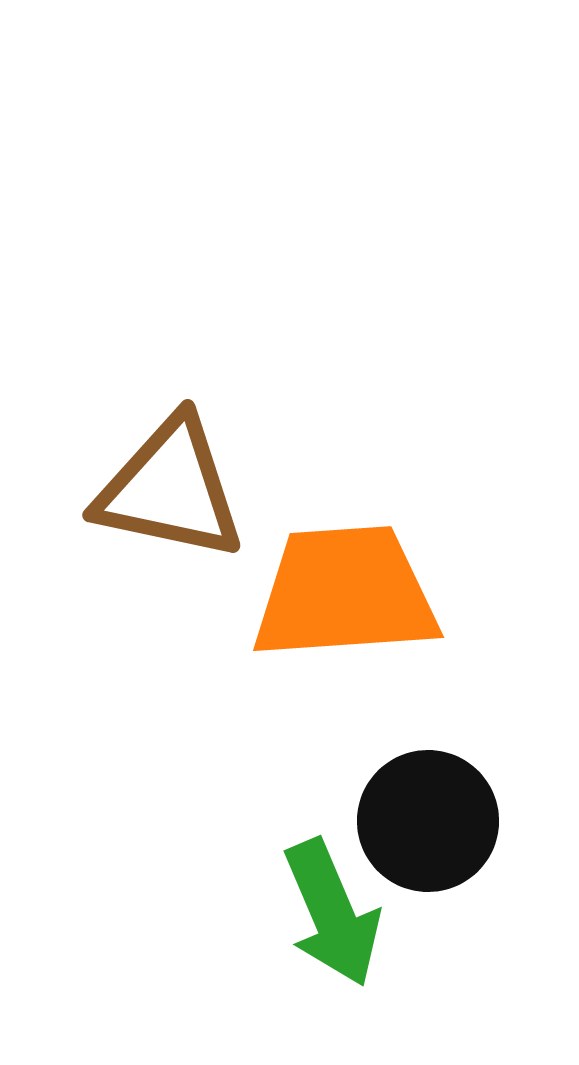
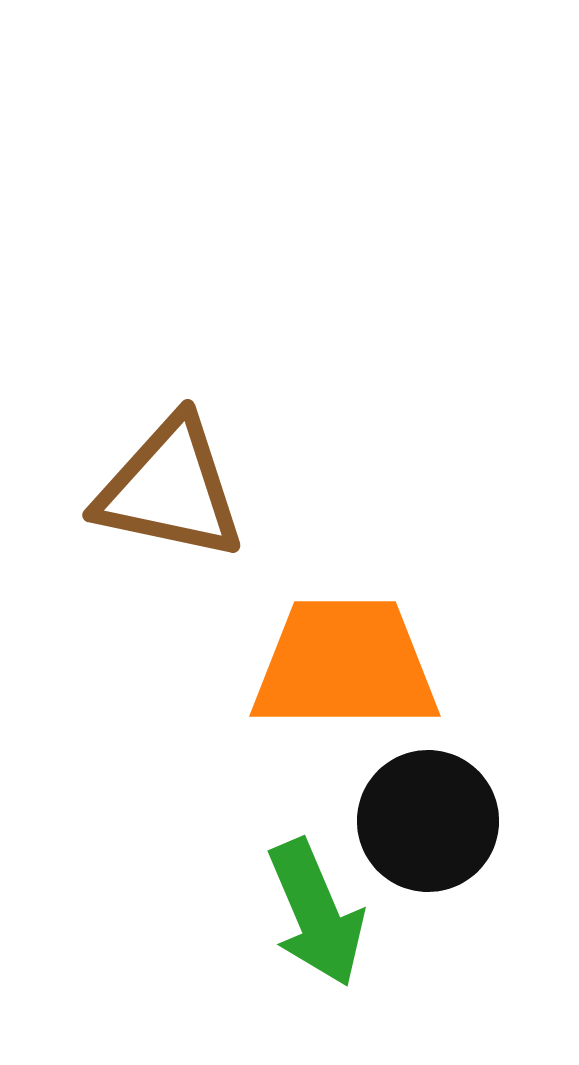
orange trapezoid: moved 72 px down; rotated 4 degrees clockwise
green arrow: moved 16 px left
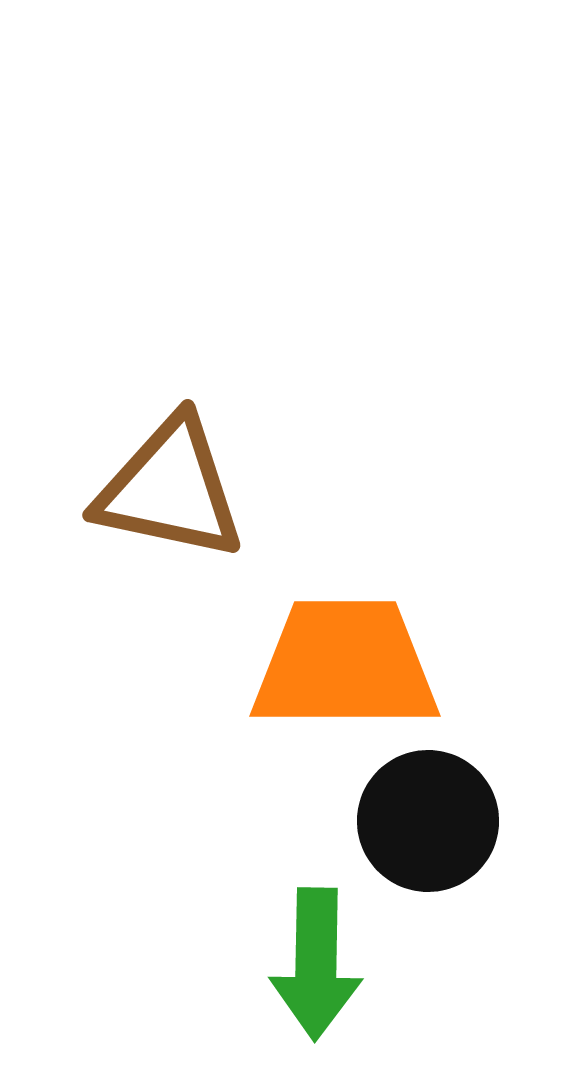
green arrow: moved 51 px down; rotated 24 degrees clockwise
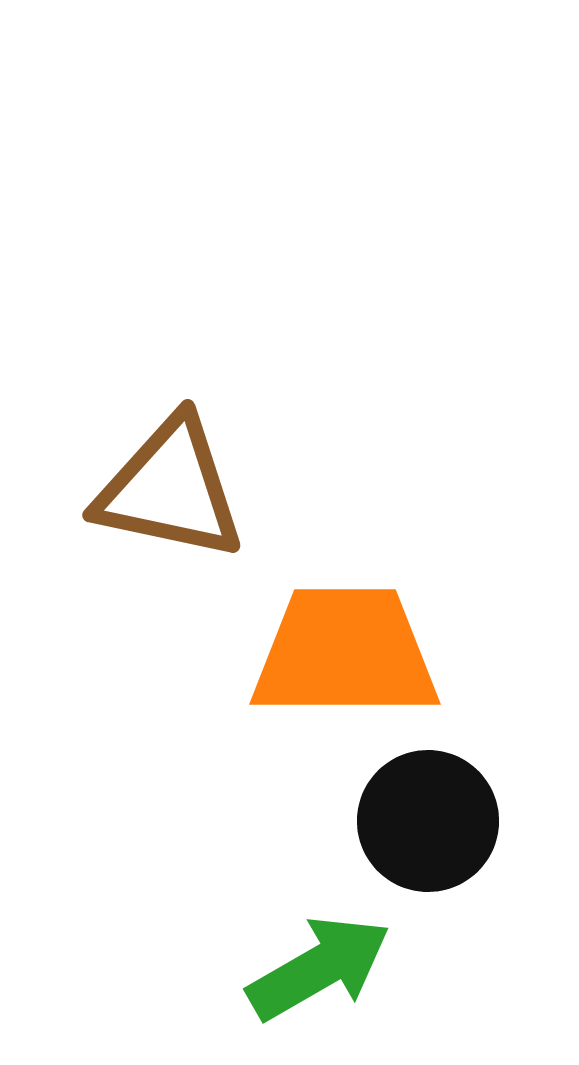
orange trapezoid: moved 12 px up
green arrow: moved 3 px right, 4 px down; rotated 121 degrees counterclockwise
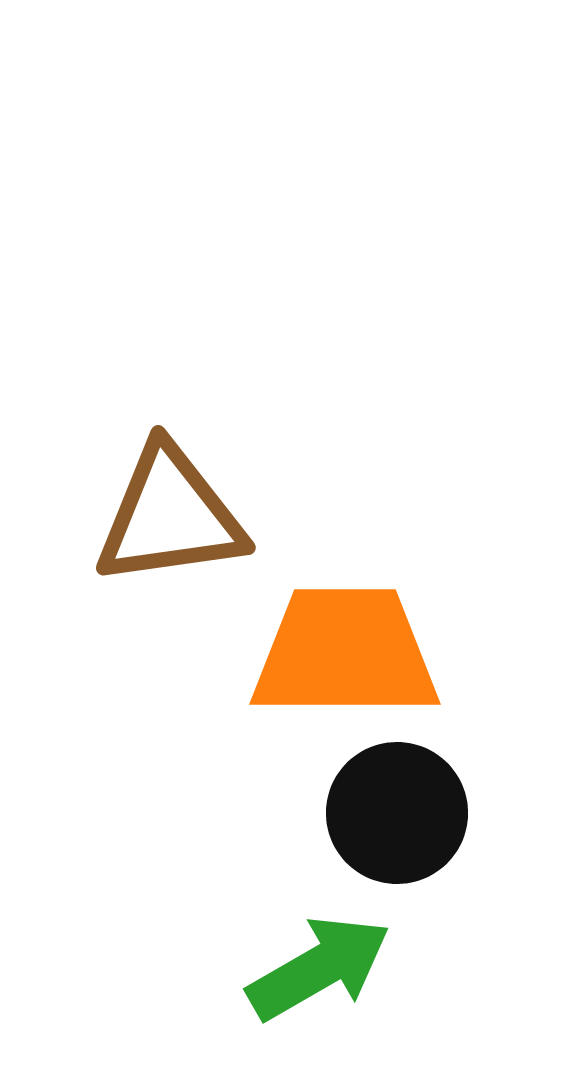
brown triangle: moved 27 px down; rotated 20 degrees counterclockwise
black circle: moved 31 px left, 8 px up
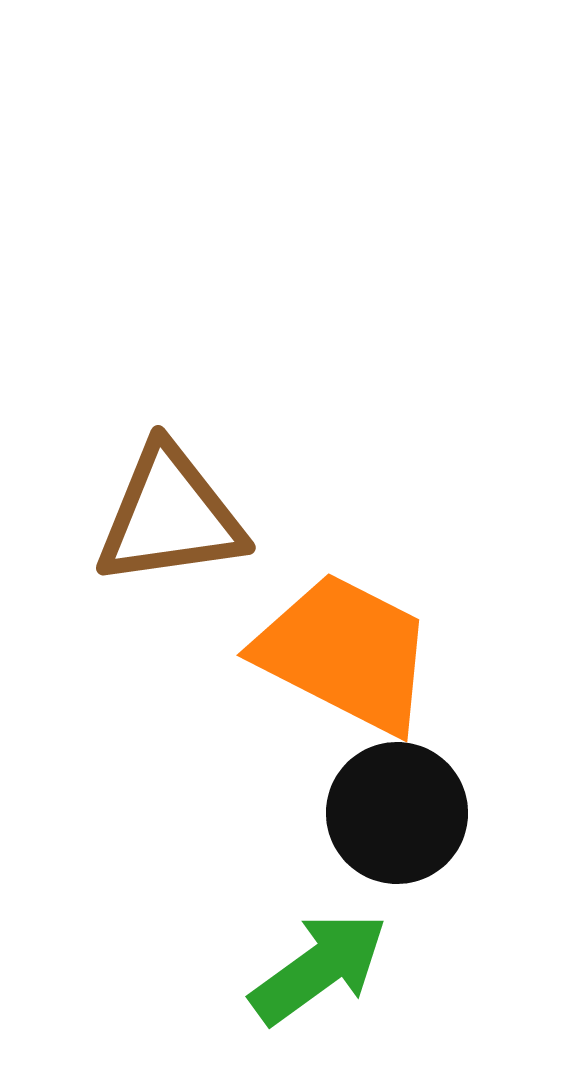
orange trapezoid: rotated 27 degrees clockwise
green arrow: rotated 6 degrees counterclockwise
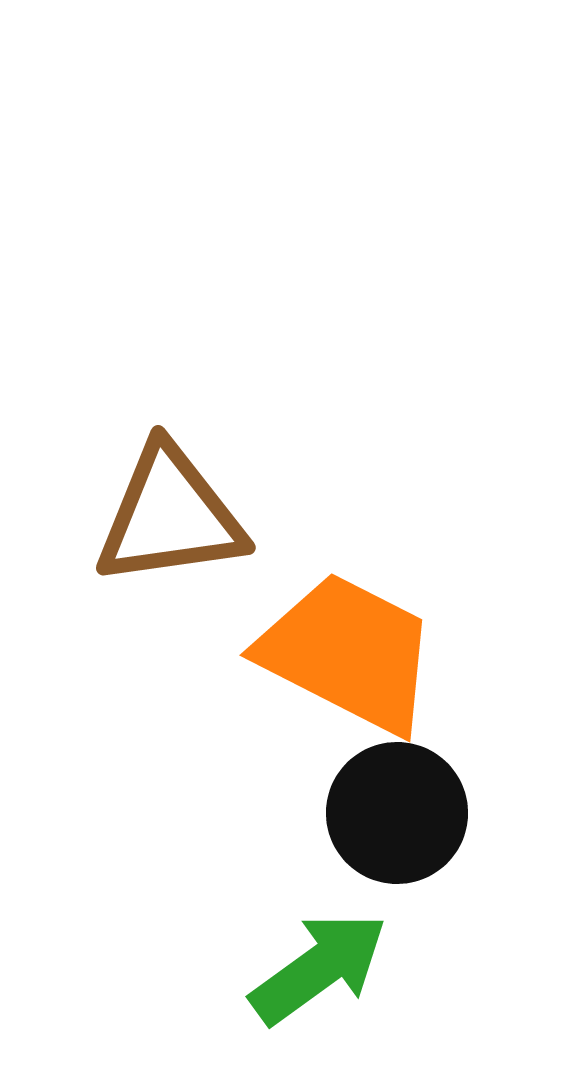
orange trapezoid: moved 3 px right
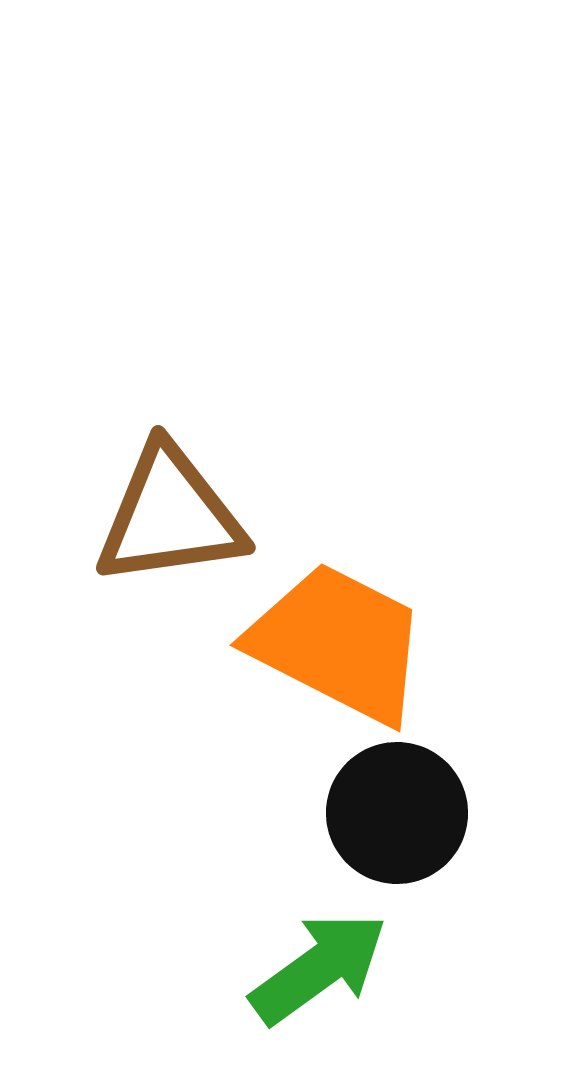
orange trapezoid: moved 10 px left, 10 px up
